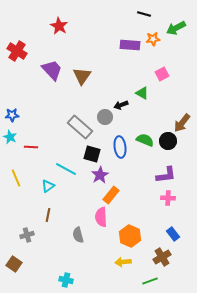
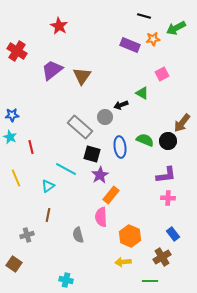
black line: moved 2 px down
purple rectangle: rotated 18 degrees clockwise
purple trapezoid: rotated 85 degrees counterclockwise
red line: rotated 72 degrees clockwise
green line: rotated 21 degrees clockwise
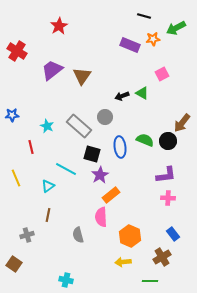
red star: rotated 12 degrees clockwise
black arrow: moved 1 px right, 9 px up
gray rectangle: moved 1 px left, 1 px up
cyan star: moved 37 px right, 11 px up
orange rectangle: rotated 12 degrees clockwise
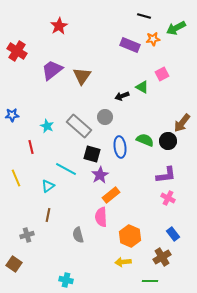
green triangle: moved 6 px up
pink cross: rotated 24 degrees clockwise
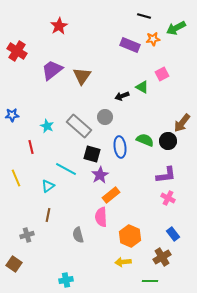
cyan cross: rotated 24 degrees counterclockwise
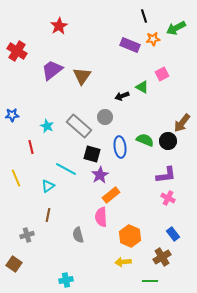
black line: rotated 56 degrees clockwise
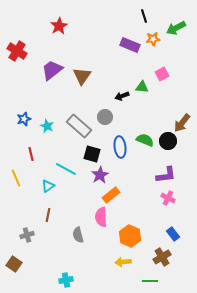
green triangle: rotated 24 degrees counterclockwise
blue star: moved 12 px right, 4 px down; rotated 16 degrees counterclockwise
red line: moved 7 px down
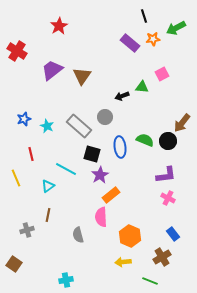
purple rectangle: moved 2 px up; rotated 18 degrees clockwise
gray cross: moved 5 px up
green line: rotated 21 degrees clockwise
